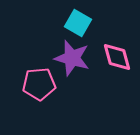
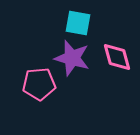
cyan square: rotated 20 degrees counterclockwise
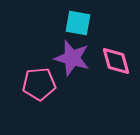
pink diamond: moved 1 px left, 4 px down
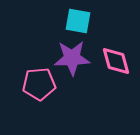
cyan square: moved 2 px up
purple star: rotated 18 degrees counterclockwise
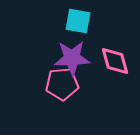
pink diamond: moved 1 px left
pink pentagon: moved 23 px right
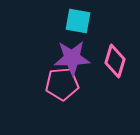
pink diamond: rotated 32 degrees clockwise
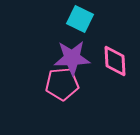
cyan square: moved 2 px right, 2 px up; rotated 16 degrees clockwise
pink diamond: rotated 20 degrees counterclockwise
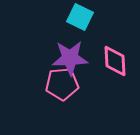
cyan square: moved 2 px up
purple star: moved 2 px left
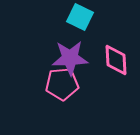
pink diamond: moved 1 px right, 1 px up
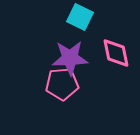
pink diamond: moved 7 px up; rotated 8 degrees counterclockwise
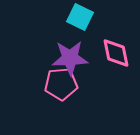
pink pentagon: moved 1 px left
